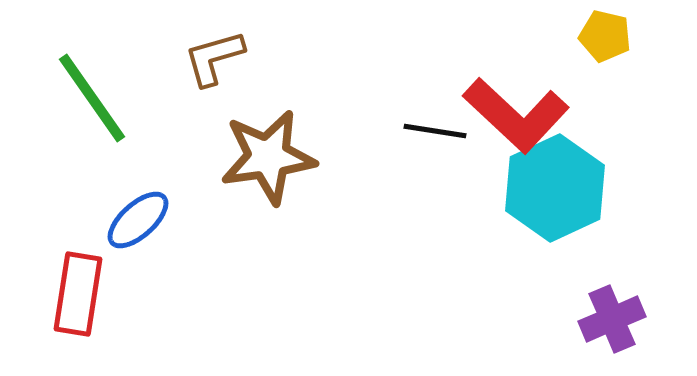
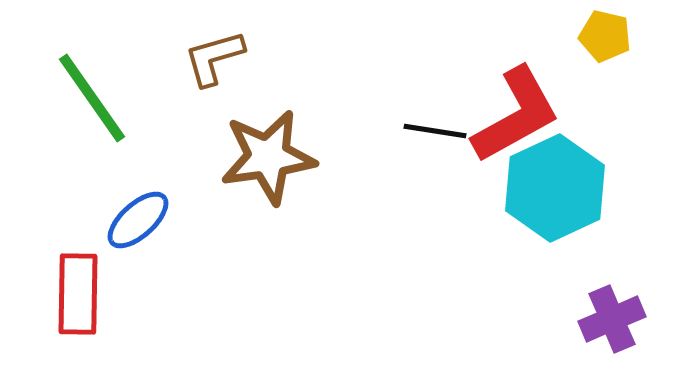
red L-shape: rotated 72 degrees counterclockwise
red rectangle: rotated 8 degrees counterclockwise
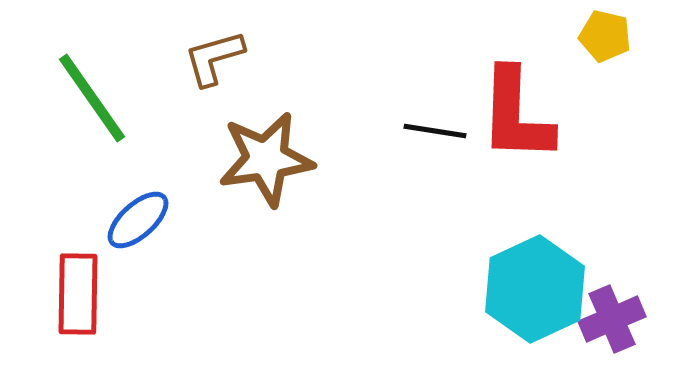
red L-shape: rotated 121 degrees clockwise
brown star: moved 2 px left, 2 px down
cyan hexagon: moved 20 px left, 101 px down
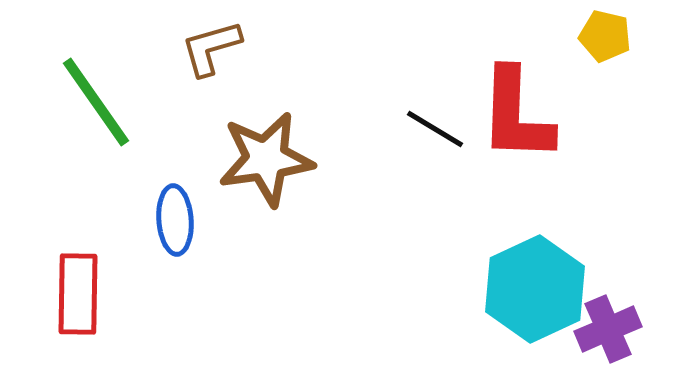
brown L-shape: moved 3 px left, 10 px up
green line: moved 4 px right, 4 px down
black line: moved 2 px up; rotated 22 degrees clockwise
blue ellipse: moved 37 px right; rotated 52 degrees counterclockwise
purple cross: moved 4 px left, 10 px down
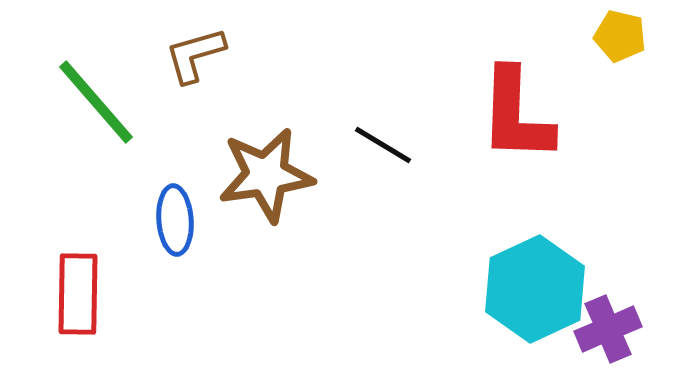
yellow pentagon: moved 15 px right
brown L-shape: moved 16 px left, 7 px down
green line: rotated 6 degrees counterclockwise
black line: moved 52 px left, 16 px down
brown star: moved 16 px down
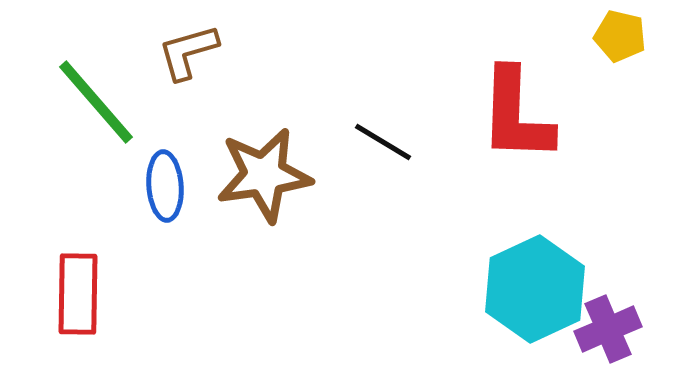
brown L-shape: moved 7 px left, 3 px up
black line: moved 3 px up
brown star: moved 2 px left
blue ellipse: moved 10 px left, 34 px up
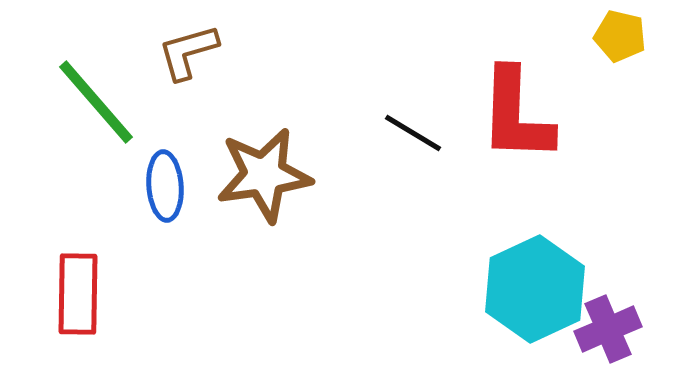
black line: moved 30 px right, 9 px up
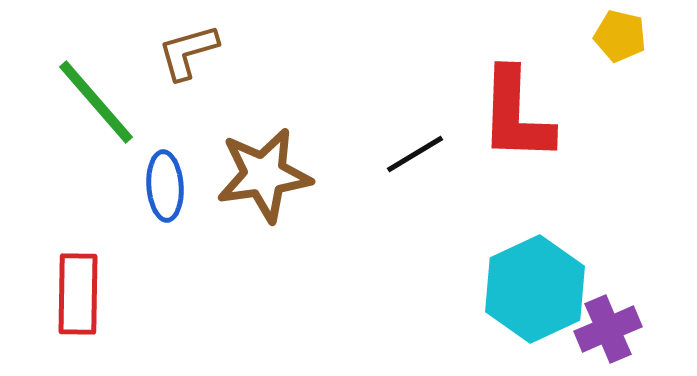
black line: moved 2 px right, 21 px down; rotated 62 degrees counterclockwise
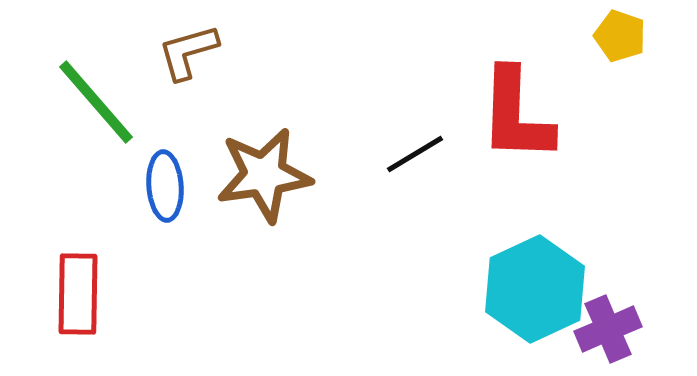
yellow pentagon: rotated 6 degrees clockwise
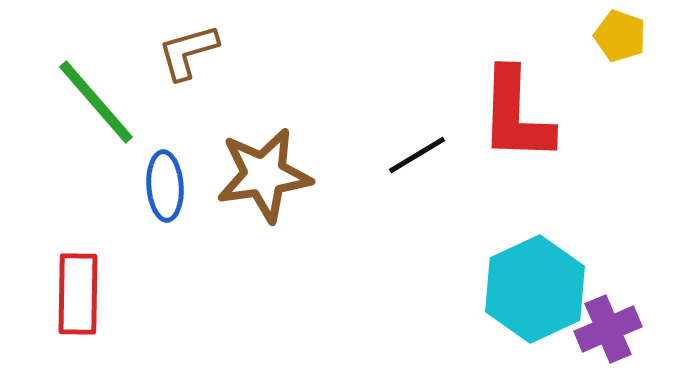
black line: moved 2 px right, 1 px down
